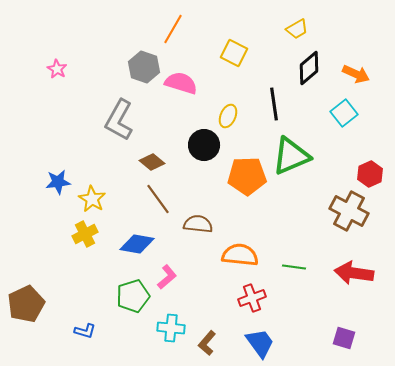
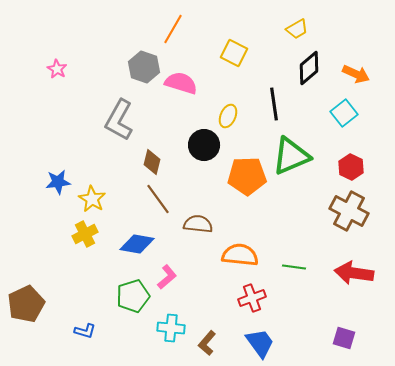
brown diamond: rotated 65 degrees clockwise
red hexagon: moved 19 px left, 7 px up; rotated 10 degrees counterclockwise
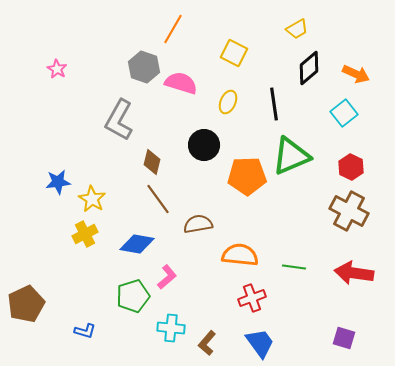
yellow ellipse: moved 14 px up
brown semicircle: rotated 16 degrees counterclockwise
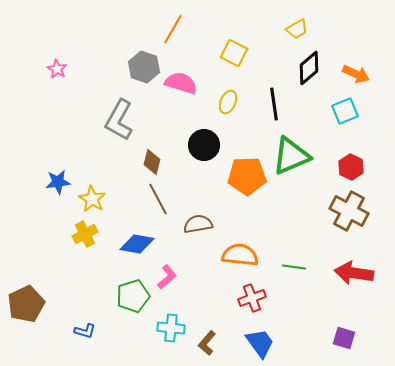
cyan square: moved 1 px right, 2 px up; rotated 16 degrees clockwise
brown line: rotated 8 degrees clockwise
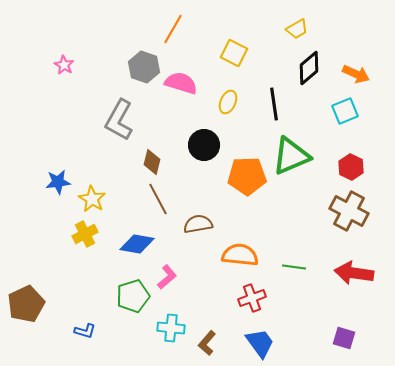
pink star: moved 7 px right, 4 px up
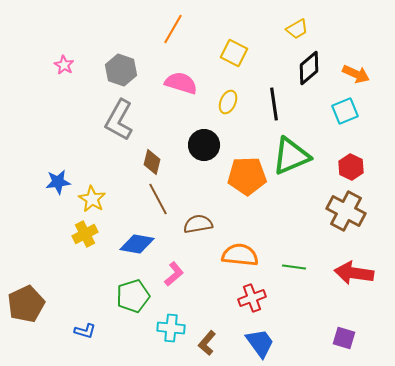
gray hexagon: moved 23 px left, 3 px down
brown cross: moved 3 px left
pink L-shape: moved 7 px right, 3 px up
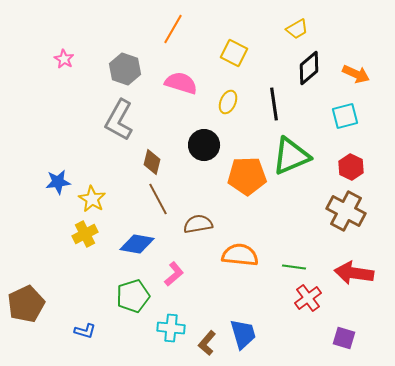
pink star: moved 6 px up
gray hexagon: moved 4 px right, 1 px up
cyan square: moved 5 px down; rotated 8 degrees clockwise
red cross: moved 56 px right; rotated 16 degrees counterclockwise
blue trapezoid: moved 17 px left, 9 px up; rotated 20 degrees clockwise
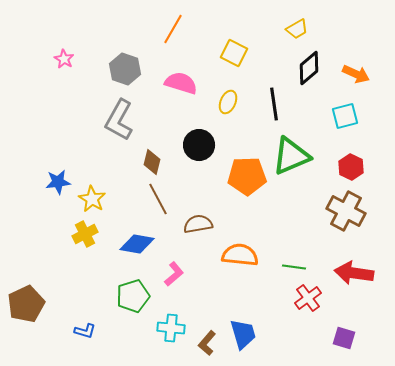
black circle: moved 5 px left
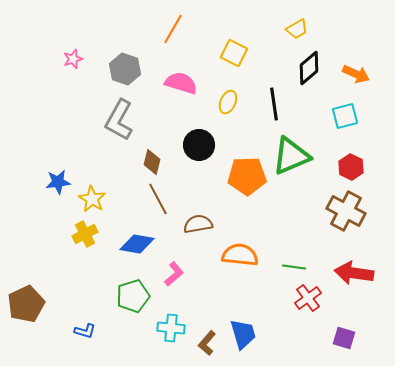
pink star: moved 9 px right; rotated 24 degrees clockwise
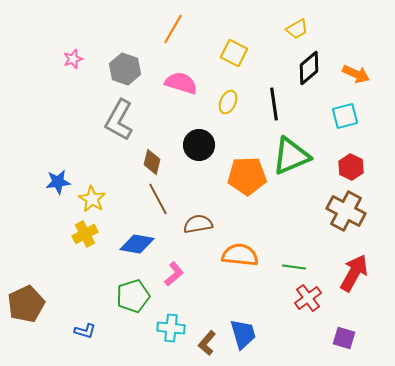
red arrow: rotated 111 degrees clockwise
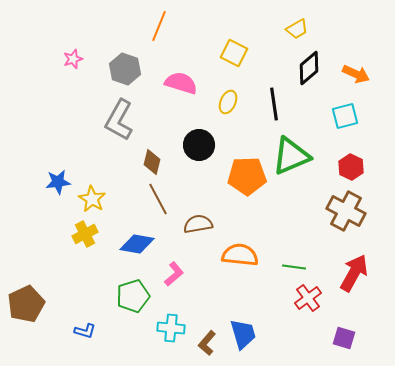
orange line: moved 14 px left, 3 px up; rotated 8 degrees counterclockwise
